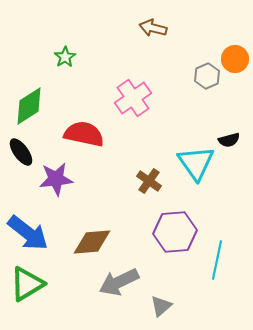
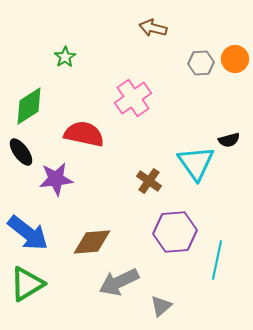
gray hexagon: moved 6 px left, 13 px up; rotated 20 degrees clockwise
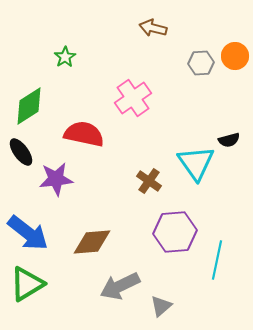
orange circle: moved 3 px up
gray arrow: moved 1 px right, 4 px down
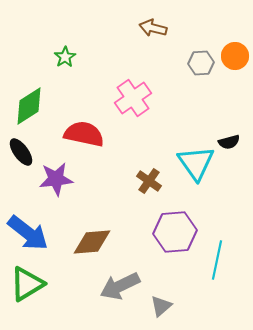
black semicircle: moved 2 px down
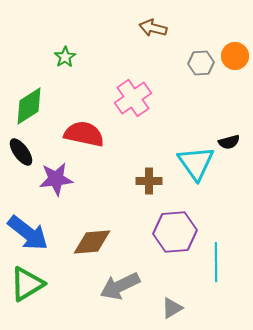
brown cross: rotated 35 degrees counterclockwise
cyan line: moved 1 px left, 2 px down; rotated 12 degrees counterclockwise
gray triangle: moved 11 px right, 2 px down; rotated 10 degrees clockwise
